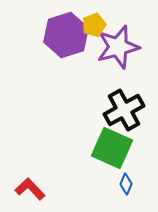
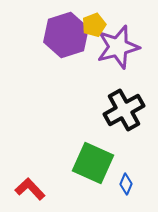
green square: moved 19 px left, 15 px down
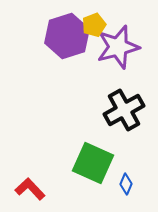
purple hexagon: moved 1 px right, 1 px down
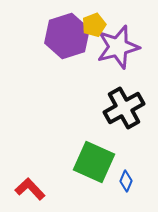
black cross: moved 2 px up
green square: moved 1 px right, 1 px up
blue diamond: moved 3 px up
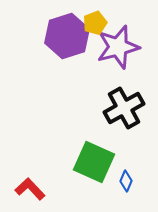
yellow pentagon: moved 1 px right, 2 px up
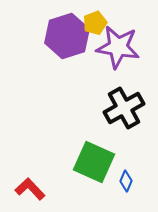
purple star: rotated 24 degrees clockwise
